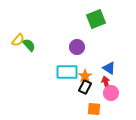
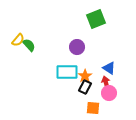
pink circle: moved 2 px left
orange square: moved 1 px left, 1 px up
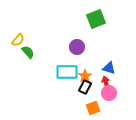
green semicircle: moved 1 px left, 7 px down
blue triangle: rotated 16 degrees counterclockwise
orange square: rotated 24 degrees counterclockwise
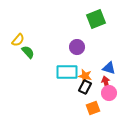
orange star: rotated 24 degrees counterclockwise
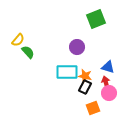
blue triangle: moved 1 px left, 1 px up
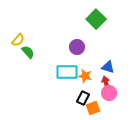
green square: rotated 24 degrees counterclockwise
black rectangle: moved 2 px left, 11 px down
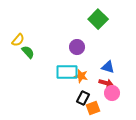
green square: moved 2 px right
orange star: moved 4 px left
red arrow: rotated 120 degrees clockwise
pink circle: moved 3 px right
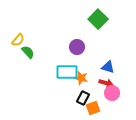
orange star: moved 2 px down
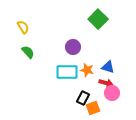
yellow semicircle: moved 5 px right, 13 px up; rotated 72 degrees counterclockwise
purple circle: moved 4 px left
orange star: moved 6 px right, 8 px up
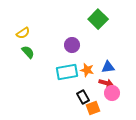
yellow semicircle: moved 6 px down; rotated 88 degrees clockwise
purple circle: moved 1 px left, 2 px up
blue triangle: rotated 24 degrees counterclockwise
cyan rectangle: rotated 10 degrees counterclockwise
black rectangle: moved 1 px up; rotated 56 degrees counterclockwise
